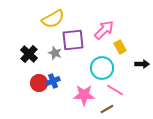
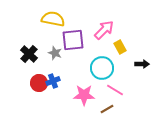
yellow semicircle: rotated 140 degrees counterclockwise
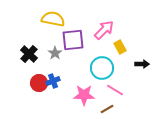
gray star: rotated 16 degrees clockwise
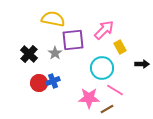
pink star: moved 5 px right, 3 px down
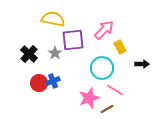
pink star: rotated 20 degrees counterclockwise
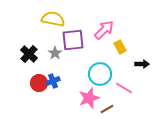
cyan circle: moved 2 px left, 6 px down
pink line: moved 9 px right, 2 px up
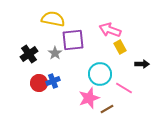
pink arrow: moved 6 px right; rotated 115 degrees counterclockwise
black cross: rotated 12 degrees clockwise
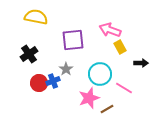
yellow semicircle: moved 17 px left, 2 px up
gray star: moved 11 px right, 16 px down
black arrow: moved 1 px left, 1 px up
